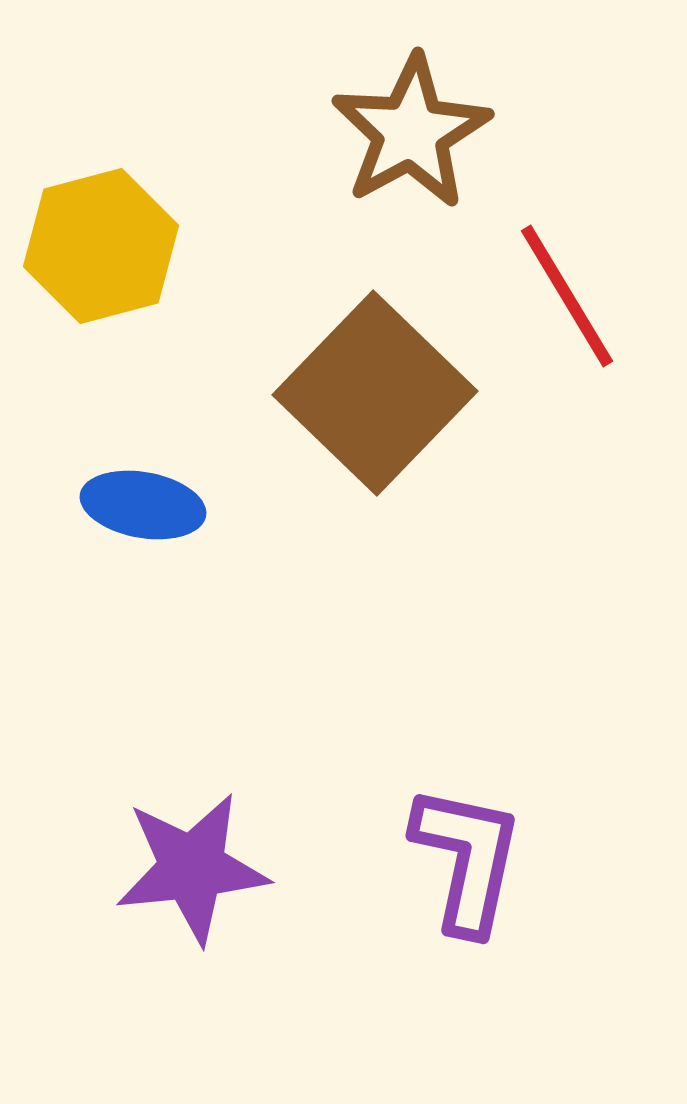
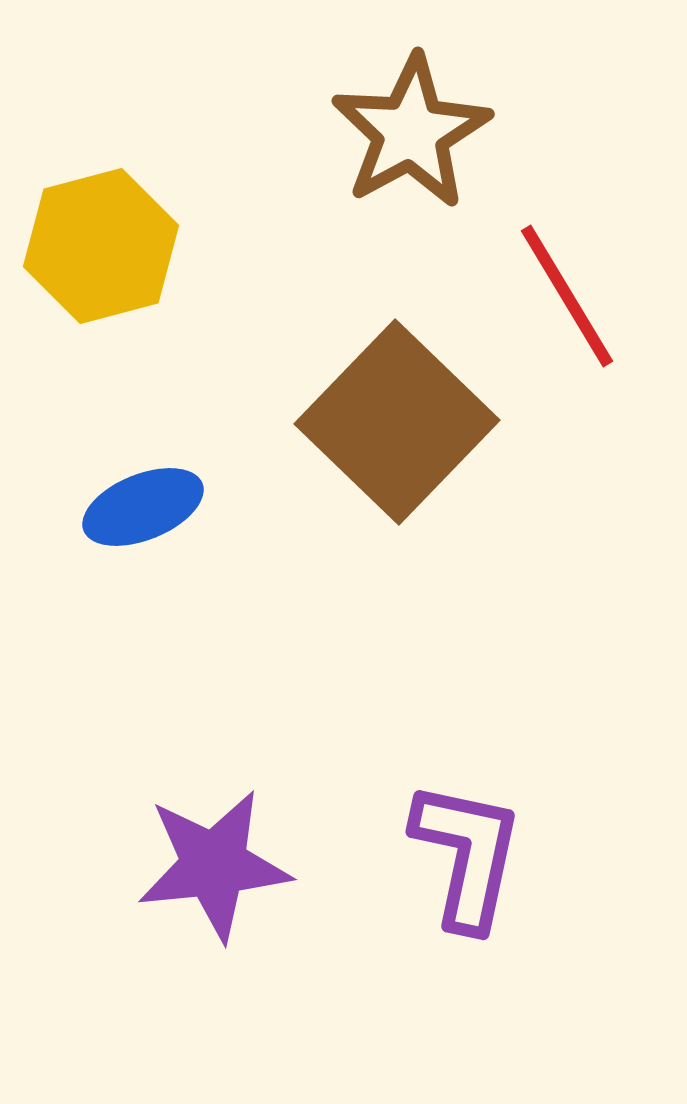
brown square: moved 22 px right, 29 px down
blue ellipse: moved 2 px down; rotated 32 degrees counterclockwise
purple L-shape: moved 4 px up
purple star: moved 22 px right, 3 px up
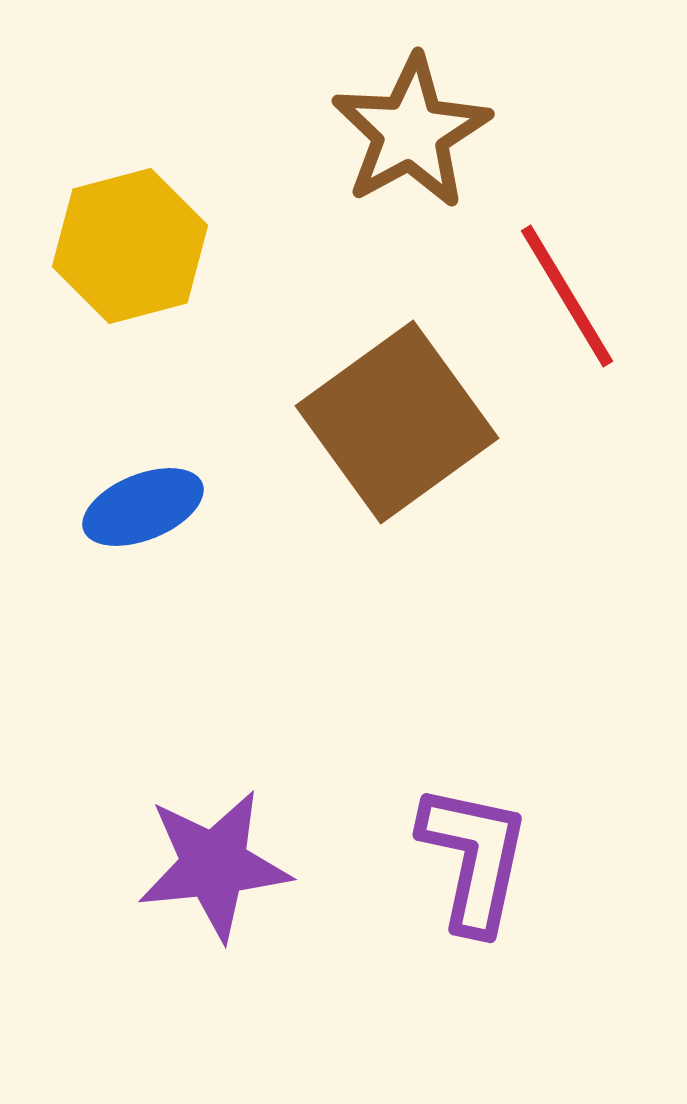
yellow hexagon: moved 29 px right
brown square: rotated 10 degrees clockwise
purple L-shape: moved 7 px right, 3 px down
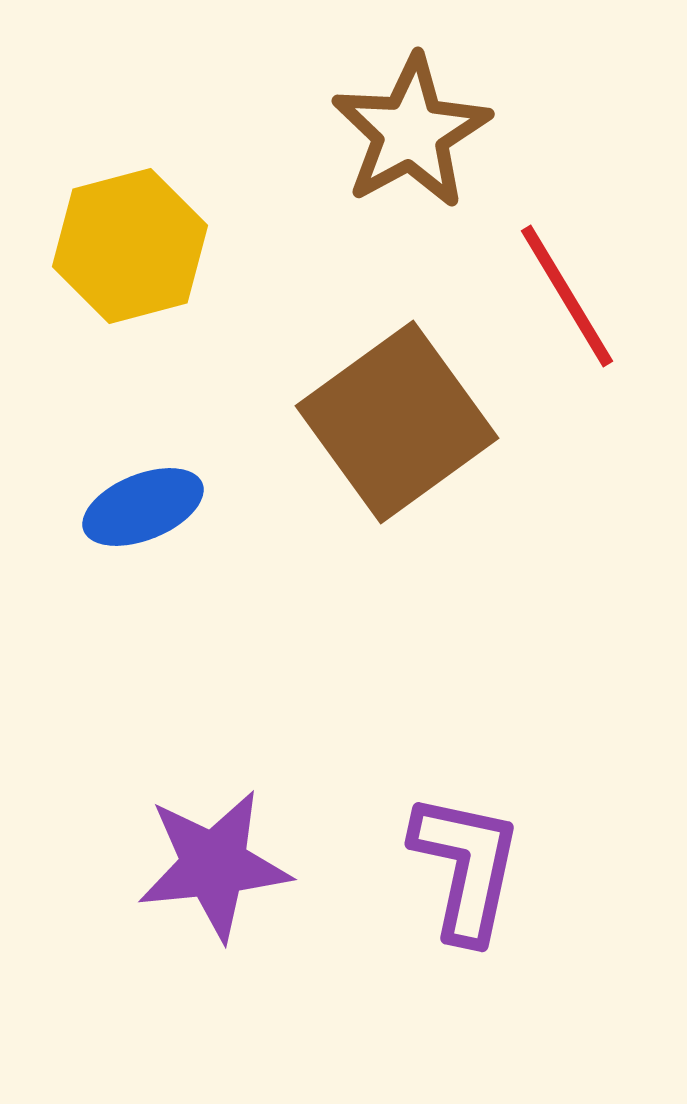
purple L-shape: moved 8 px left, 9 px down
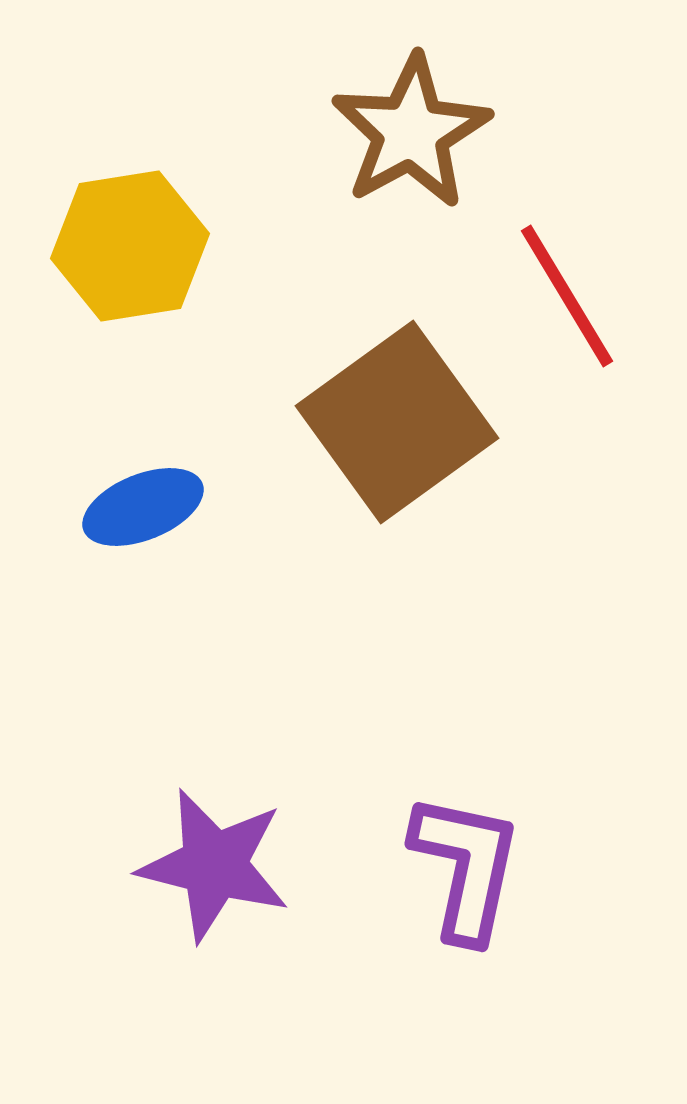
yellow hexagon: rotated 6 degrees clockwise
purple star: rotated 20 degrees clockwise
